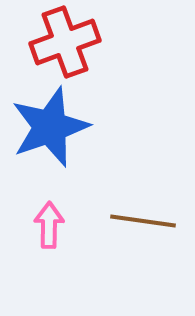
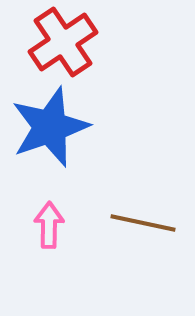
red cross: moved 2 px left; rotated 14 degrees counterclockwise
brown line: moved 2 px down; rotated 4 degrees clockwise
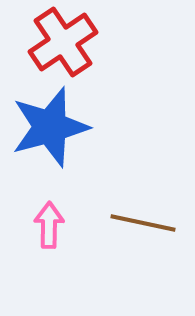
blue star: rotated 4 degrees clockwise
